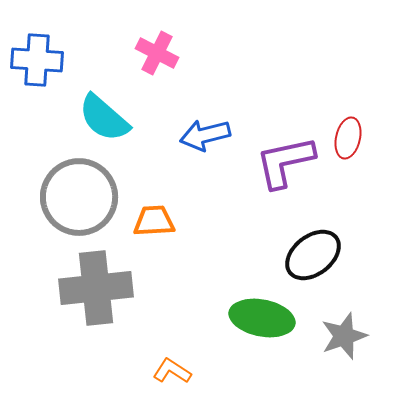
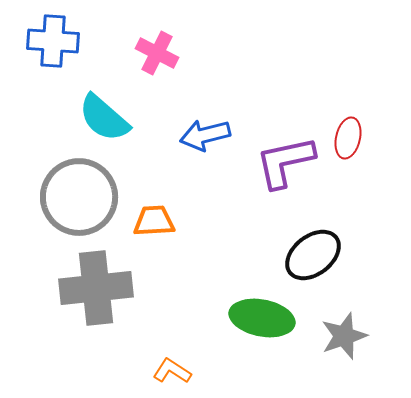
blue cross: moved 16 px right, 19 px up
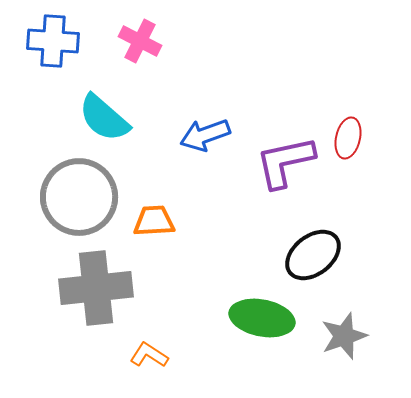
pink cross: moved 17 px left, 12 px up
blue arrow: rotated 6 degrees counterclockwise
orange L-shape: moved 23 px left, 16 px up
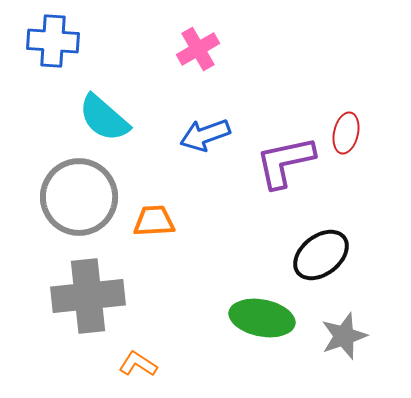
pink cross: moved 58 px right, 8 px down; rotated 33 degrees clockwise
red ellipse: moved 2 px left, 5 px up
black ellipse: moved 8 px right
gray cross: moved 8 px left, 8 px down
orange L-shape: moved 11 px left, 9 px down
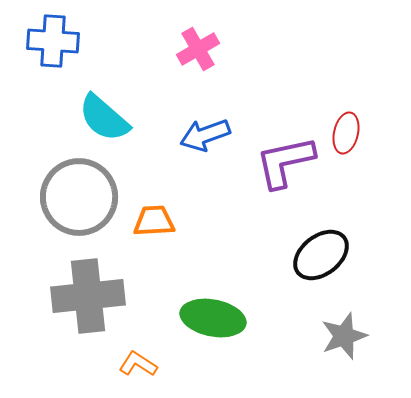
green ellipse: moved 49 px left
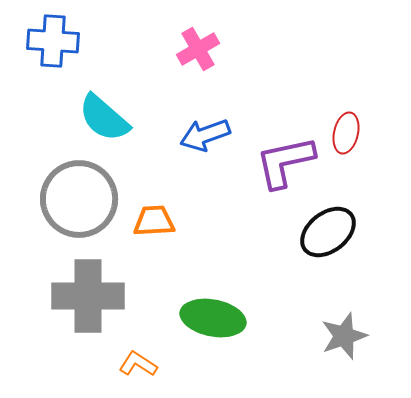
gray circle: moved 2 px down
black ellipse: moved 7 px right, 23 px up
gray cross: rotated 6 degrees clockwise
